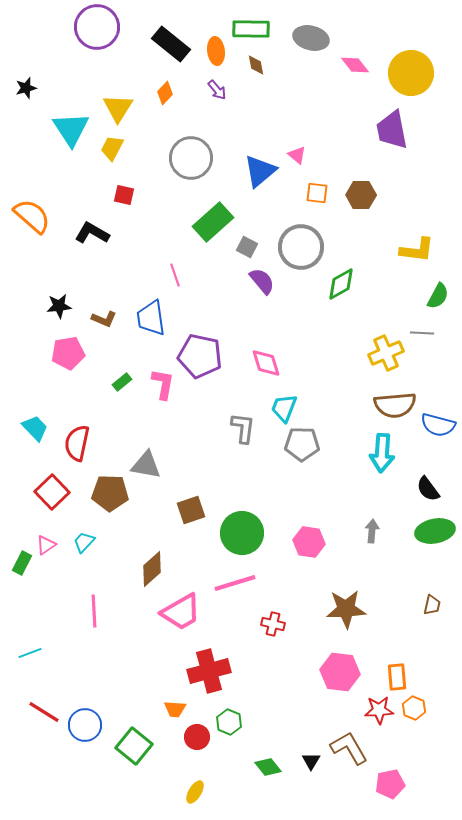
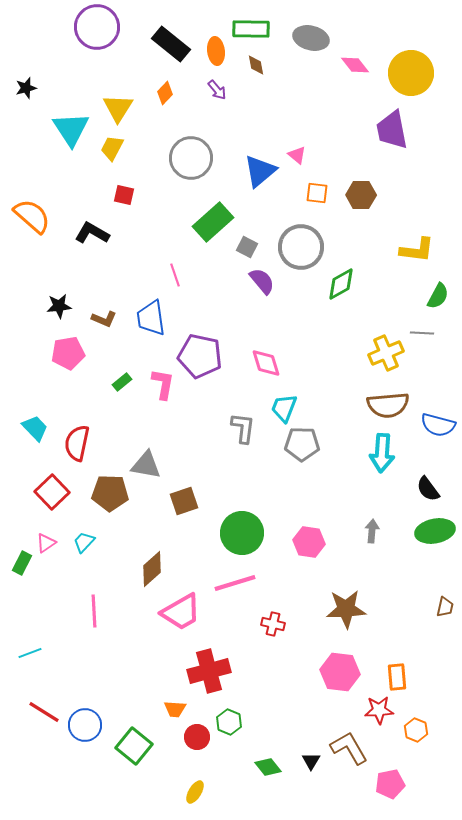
brown semicircle at (395, 405): moved 7 px left
brown square at (191, 510): moved 7 px left, 9 px up
pink triangle at (46, 545): moved 2 px up
brown trapezoid at (432, 605): moved 13 px right, 2 px down
orange hexagon at (414, 708): moved 2 px right, 22 px down
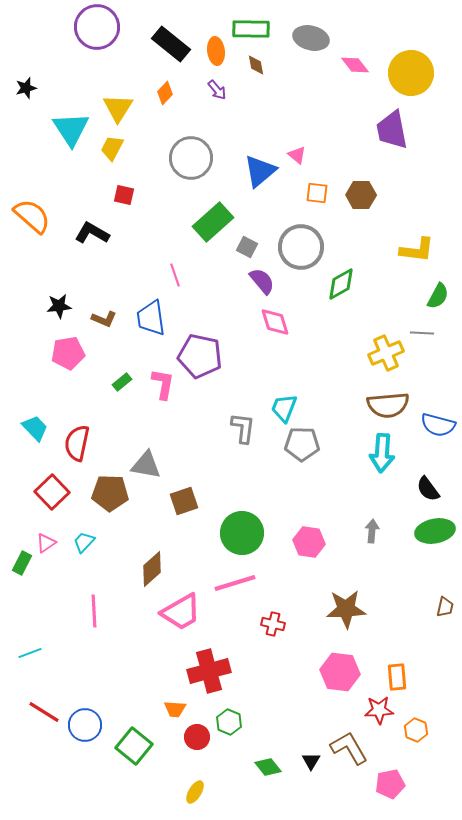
pink diamond at (266, 363): moved 9 px right, 41 px up
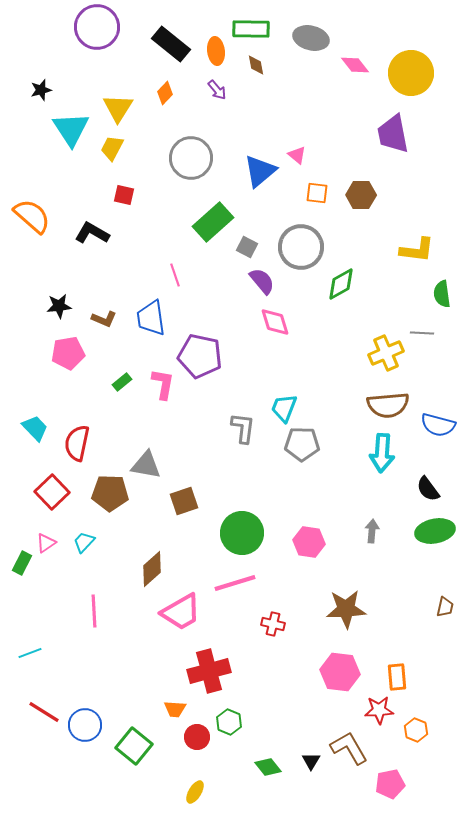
black star at (26, 88): moved 15 px right, 2 px down
purple trapezoid at (392, 130): moved 1 px right, 4 px down
green semicircle at (438, 296): moved 4 px right, 2 px up; rotated 144 degrees clockwise
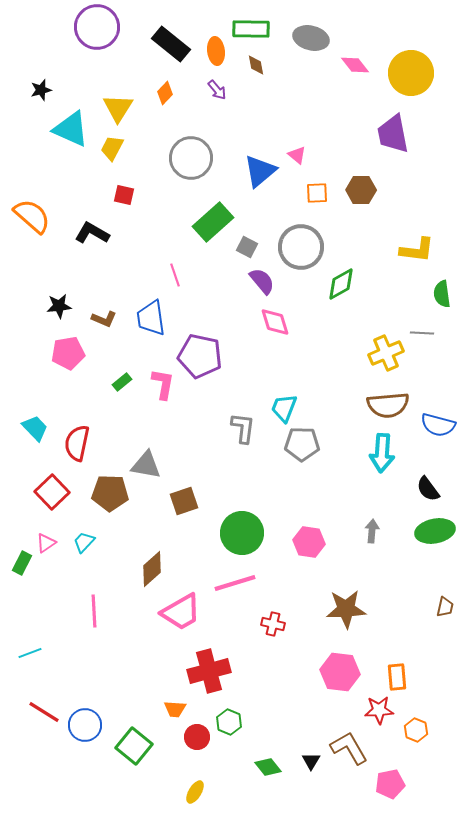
cyan triangle at (71, 129): rotated 33 degrees counterclockwise
orange square at (317, 193): rotated 10 degrees counterclockwise
brown hexagon at (361, 195): moved 5 px up
